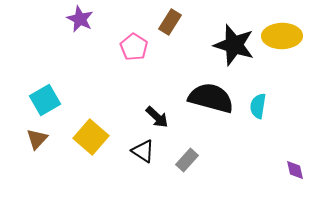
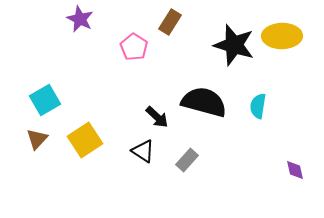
black semicircle: moved 7 px left, 4 px down
yellow square: moved 6 px left, 3 px down; rotated 16 degrees clockwise
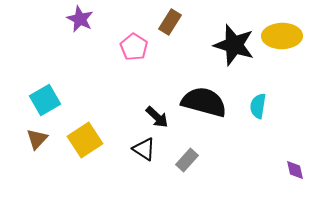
black triangle: moved 1 px right, 2 px up
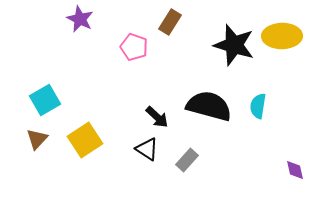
pink pentagon: rotated 12 degrees counterclockwise
black semicircle: moved 5 px right, 4 px down
black triangle: moved 3 px right
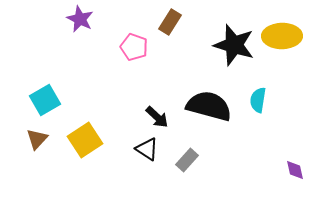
cyan semicircle: moved 6 px up
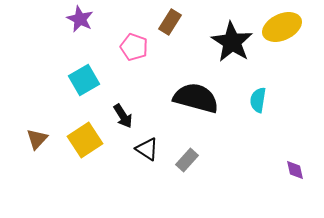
yellow ellipse: moved 9 px up; rotated 24 degrees counterclockwise
black star: moved 2 px left, 3 px up; rotated 15 degrees clockwise
cyan square: moved 39 px right, 20 px up
black semicircle: moved 13 px left, 8 px up
black arrow: moved 34 px left, 1 px up; rotated 15 degrees clockwise
